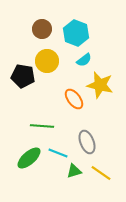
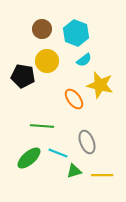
yellow line: moved 1 px right, 2 px down; rotated 35 degrees counterclockwise
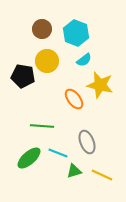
yellow line: rotated 25 degrees clockwise
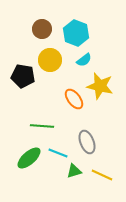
yellow circle: moved 3 px right, 1 px up
yellow star: moved 1 px down
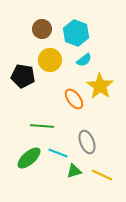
yellow star: rotated 20 degrees clockwise
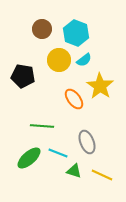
yellow circle: moved 9 px right
green triangle: rotated 35 degrees clockwise
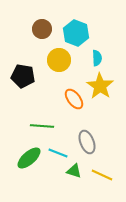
cyan semicircle: moved 13 px right, 2 px up; rotated 56 degrees counterclockwise
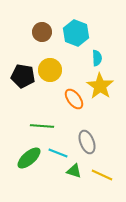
brown circle: moved 3 px down
yellow circle: moved 9 px left, 10 px down
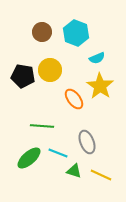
cyan semicircle: rotated 70 degrees clockwise
yellow line: moved 1 px left
